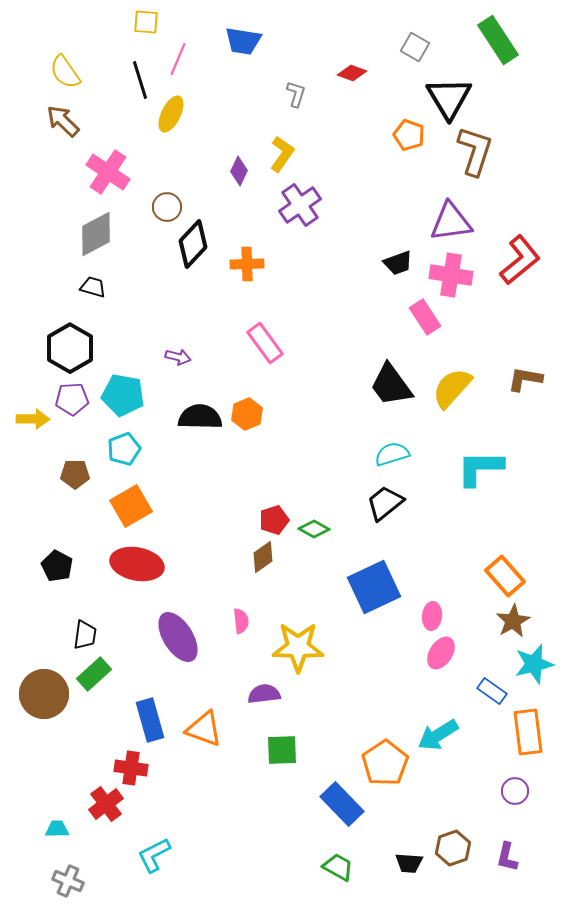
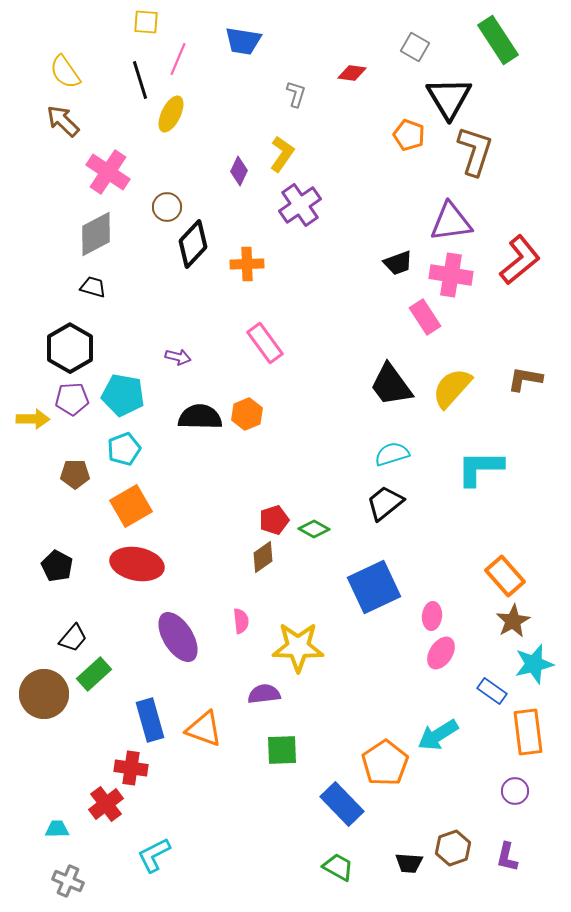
red diamond at (352, 73): rotated 12 degrees counterclockwise
black trapezoid at (85, 635): moved 12 px left, 3 px down; rotated 32 degrees clockwise
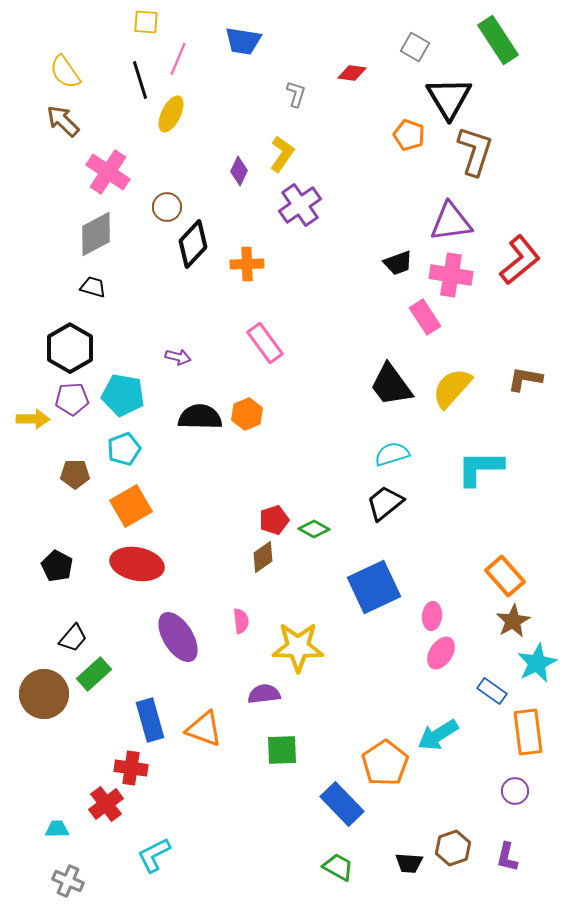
cyan star at (534, 664): moved 3 px right, 1 px up; rotated 12 degrees counterclockwise
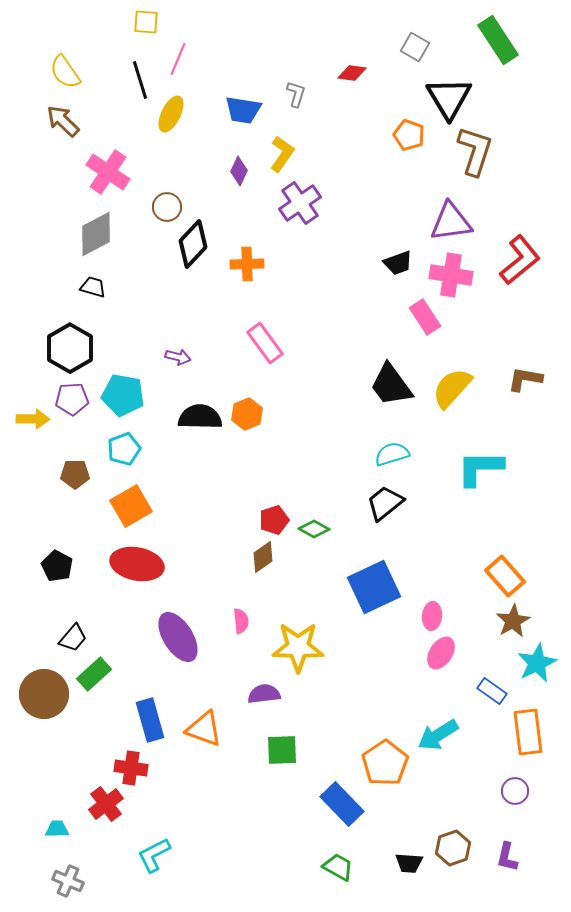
blue trapezoid at (243, 41): moved 69 px down
purple cross at (300, 205): moved 2 px up
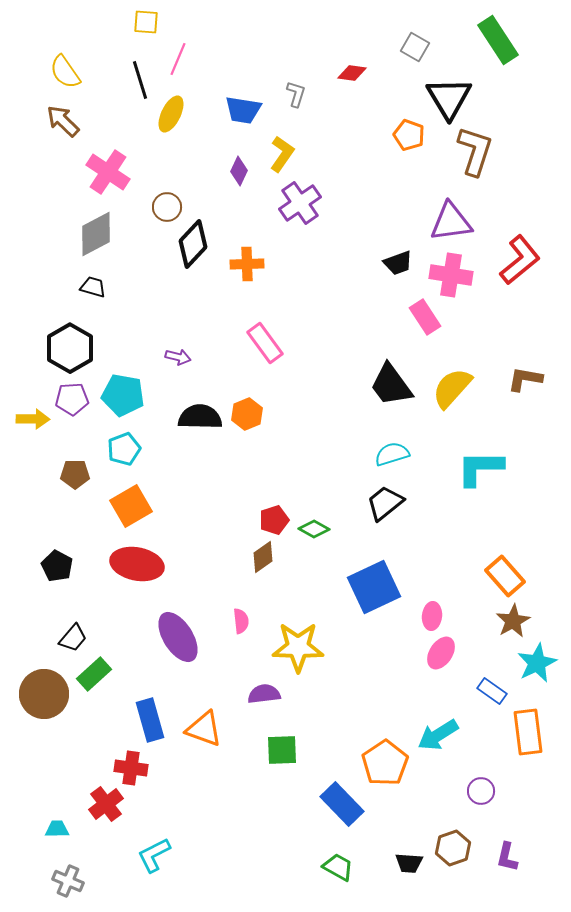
purple circle at (515, 791): moved 34 px left
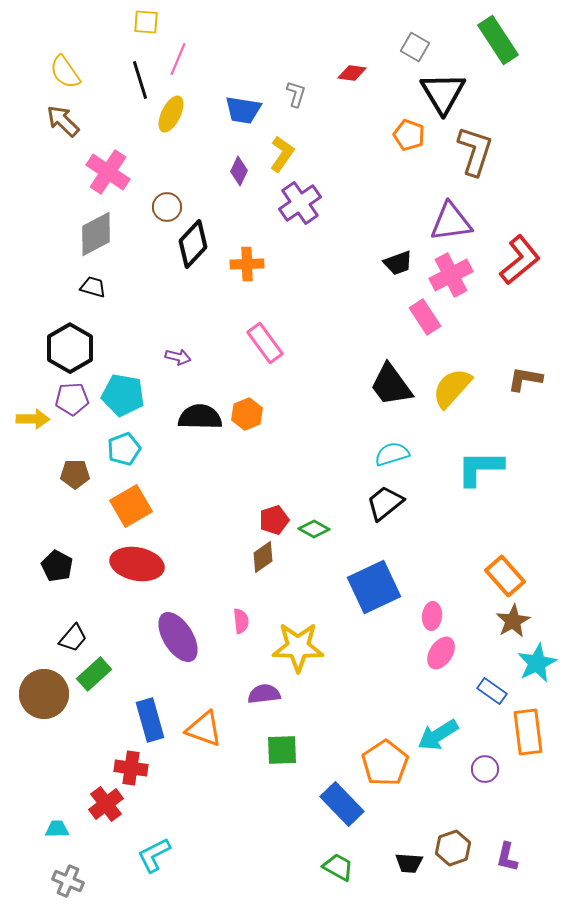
black triangle at (449, 98): moved 6 px left, 5 px up
pink cross at (451, 275): rotated 36 degrees counterclockwise
purple circle at (481, 791): moved 4 px right, 22 px up
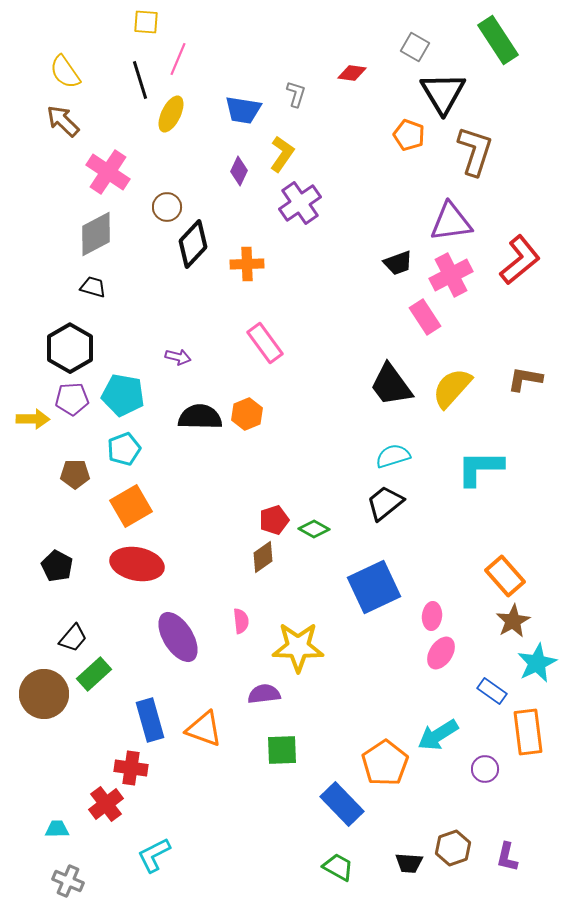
cyan semicircle at (392, 454): moved 1 px right, 2 px down
